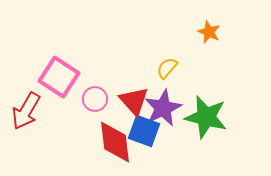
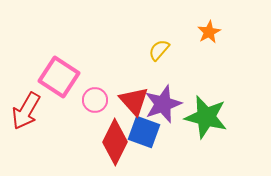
orange star: rotated 20 degrees clockwise
yellow semicircle: moved 8 px left, 18 px up
pink circle: moved 1 px down
purple star: moved 4 px up; rotated 6 degrees clockwise
blue square: moved 1 px down
red diamond: rotated 33 degrees clockwise
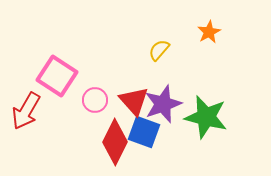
pink square: moved 2 px left, 1 px up
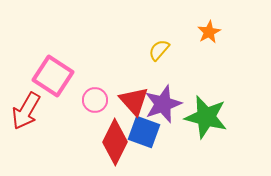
pink square: moved 4 px left
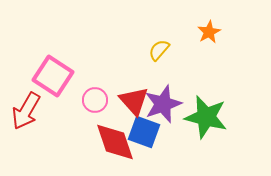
red diamond: rotated 45 degrees counterclockwise
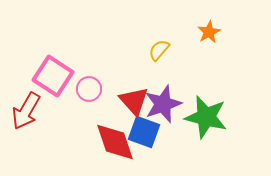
pink circle: moved 6 px left, 11 px up
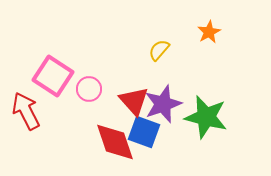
red arrow: rotated 123 degrees clockwise
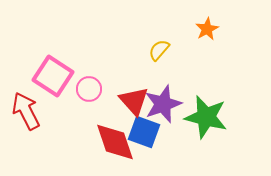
orange star: moved 2 px left, 3 px up
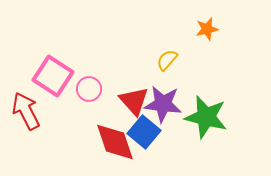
orange star: rotated 15 degrees clockwise
yellow semicircle: moved 8 px right, 10 px down
purple star: rotated 27 degrees clockwise
blue square: rotated 20 degrees clockwise
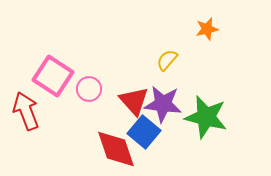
red arrow: rotated 6 degrees clockwise
red diamond: moved 1 px right, 7 px down
